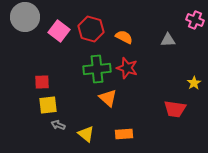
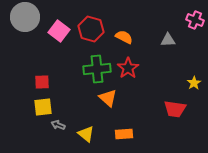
red star: moved 1 px right; rotated 20 degrees clockwise
yellow square: moved 5 px left, 2 px down
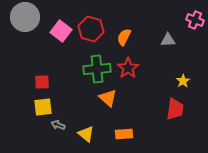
pink square: moved 2 px right
orange semicircle: rotated 90 degrees counterclockwise
yellow star: moved 11 px left, 2 px up
red trapezoid: rotated 90 degrees counterclockwise
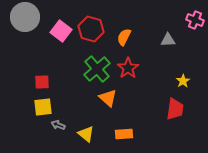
green cross: rotated 36 degrees counterclockwise
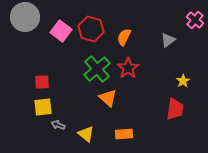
pink cross: rotated 18 degrees clockwise
gray triangle: rotated 35 degrees counterclockwise
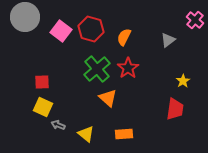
yellow square: rotated 30 degrees clockwise
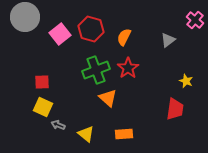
pink square: moved 1 px left, 3 px down; rotated 15 degrees clockwise
green cross: moved 1 px left, 1 px down; rotated 20 degrees clockwise
yellow star: moved 3 px right; rotated 16 degrees counterclockwise
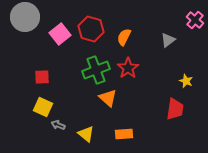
red square: moved 5 px up
